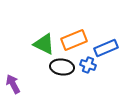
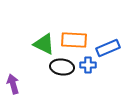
orange rectangle: rotated 25 degrees clockwise
blue rectangle: moved 2 px right
blue cross: rotated 21 degrees counterclockwise
purple arrow: rotated 12 degrees clockwise
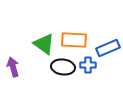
green triangle: rotated 10 degrees clockwise
black ellipse: moved 1 px right
purple arrow: moved 17 px up
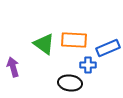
black ellipse: moved 7 px right, 16 px down
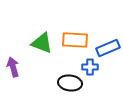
orange rectangle: moved 1 px right
green triangle: moved 2 px left, 1 px up; rotated 15 degrees counterclockwise
blue cross: moved 2 px right, 2 px down
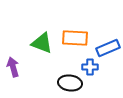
orange rectangle: moved 2 px up
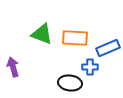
green triangle: moved 9 px up
